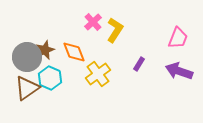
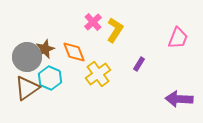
brown star: moved 1 px up
purple arrow: moved 28 px down; rotated 16 degrees counterclockwise
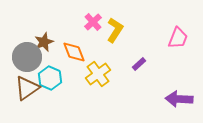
brown star: moved 1 px left, 7 px up
purple rectangle: rotated 16 degrees clockwise
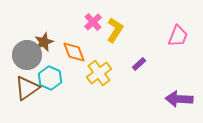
pink trapezoid: moved 2 px up
gray circle: moved 2 px up
yellow cross: moved 1 px right, 1 px up
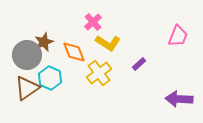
yellow L-shape: moved 7 px left, 13 px down; rotated 90 degrees clockwise
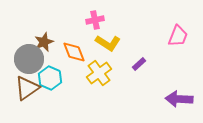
pink cross: moved 2 px right, 2 px up; rotated 30 degrees clockwise
gray circle: moved 2 px right, 4 px down
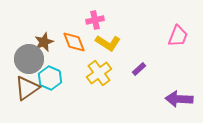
orange diamond: moved 10 px up
purple rectangle: moved 5 px down
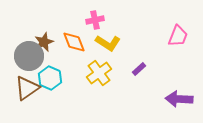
gray circle: moved 3 px up
